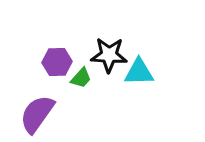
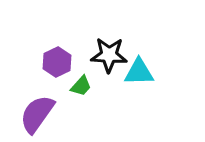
purple hexagon: rotated 24 degrees counterclockwise
green trapezoid: moved 8 px down
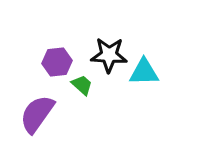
purple hexagon: rotated 20 degrees clockwise
cyan triangle: moved 5 px right
green trapezoid: moved 1 px right, 1 px up; rotated 90 degrees counterclockwise
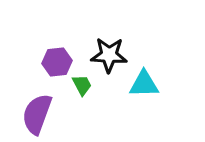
cyan triangle: moved 12 px down
green trapezoid: rotated 20 degrees clockwise
purple semicircle: rotated 15 degrees counterclockwise
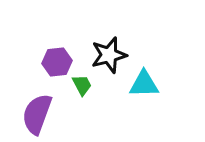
black star: rotated 18 degrees counterclockwise
